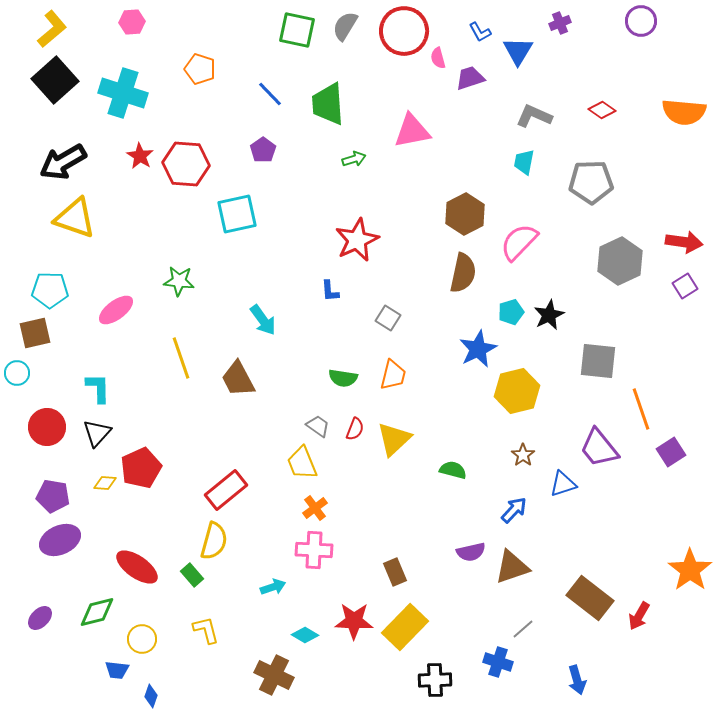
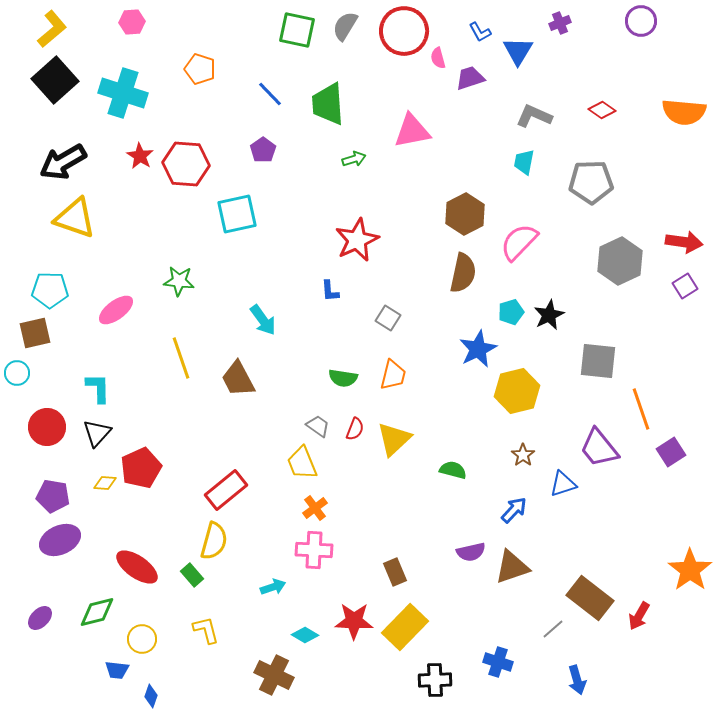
gray line at (523, 629): moved 30 px right
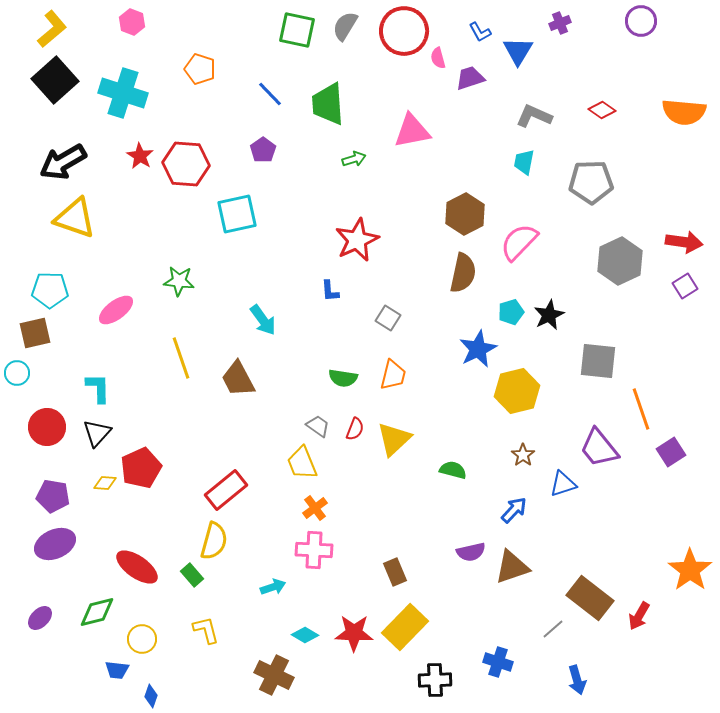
pink hexagon at (132, 22): rotated 25 degrees clockwise
purple ellipse at (60, 540): moved 5 px left, 4 px down
red star at (354, 621): moved 12 px down
